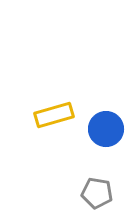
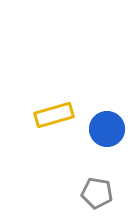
blue circle: moved 1 px right
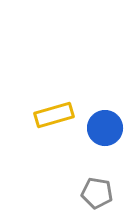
blue circle: moved 2 px left, 1 px up
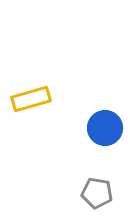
yellow rectangle: moved 23 px left, 16 px up
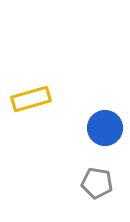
gray pentagon: moved 10 px up
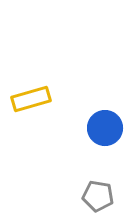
gray pentagon: moved 1 px right, 13 px down
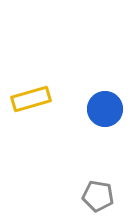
blue circle: moved 19 px up
